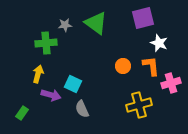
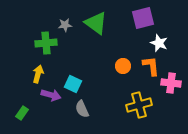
pink cross: rotated 24 degrees clockwise
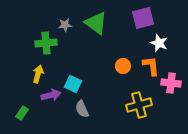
purple arrow: rotated 30 degrees counterclockwise
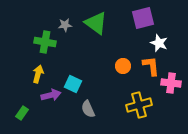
green cross: moved 1 px left, 1 px up; rotated 15 degrees clockwise
gray semicircle: moved 6 px right
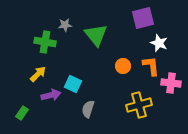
green triangle: moved 12 px down; rotated 15 degrees clockwise
yellow arrow: rotated 30 degrees clockwise
gray semicircle: rotated 42 degrees clockwise
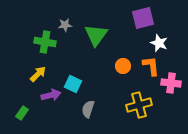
green triangle: rotated 15 degrees clockwise
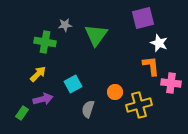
orange circle: moved 8 px left, 26 px down
cyan square: rotated 36 degrees clockwise
purple arrow: moved 8 px left, 4 px down
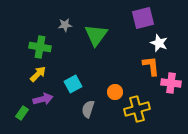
green cross: moved 5 px left, 5 px down
yellow cross: moved 2 px left, 4 px down
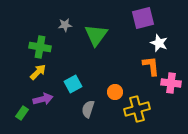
yellow arrow: moved 2 px up
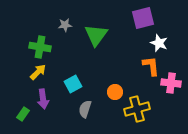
purple arrow: rotated 96 degrees clockwise
gray semicircle: moved 3 px left
green rectangle: moved 1 px right, 1 px down
